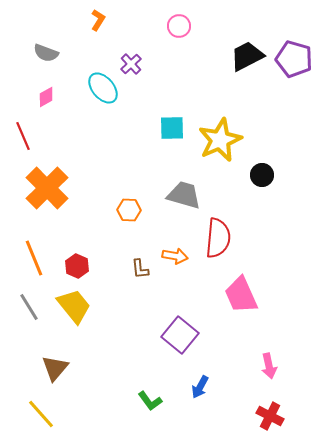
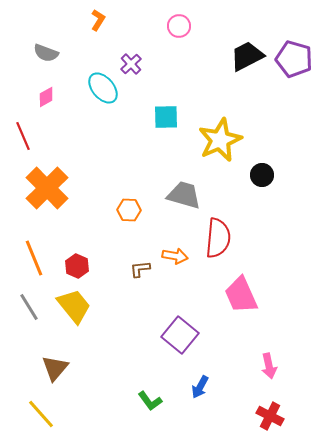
cyan square: moved 6 px left, 11 px up
brown L-shape: rotated 90 degrees clockwise
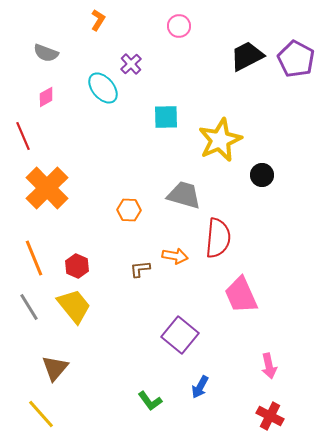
purple pentagon: moved 2 px right; rotated 12 degrees clockwise
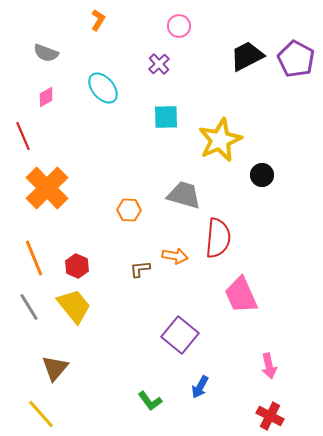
purple cross: moved 28 px right
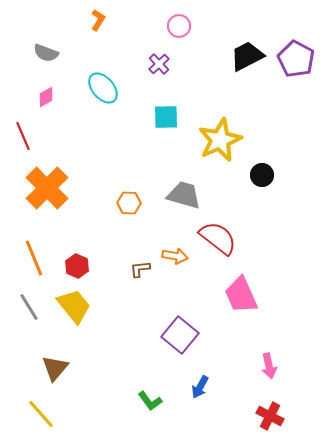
orange hexagon: moved 7 px up
red semicircle: rotated 57 degrees counterclockwise
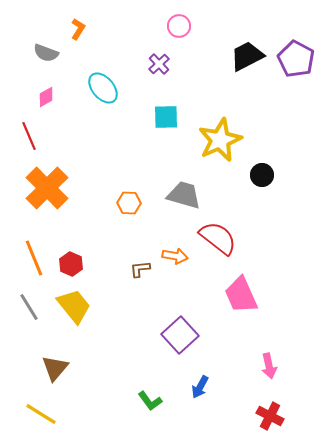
orange L-shape: moved 20 px left, 9 px down
red line: moved 6 px right
red hexagon: moved 6 px left, 2 px up
purple square: rotated 9 degrees clockwise
yellow line: rotated 16 degrees counterclockwise
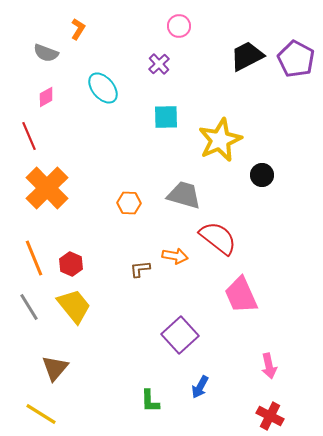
green L-shape: rotated 35 degrees clockwise
